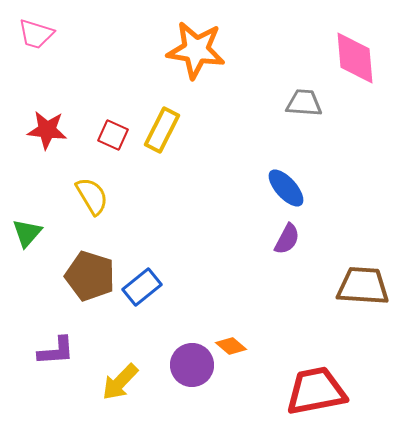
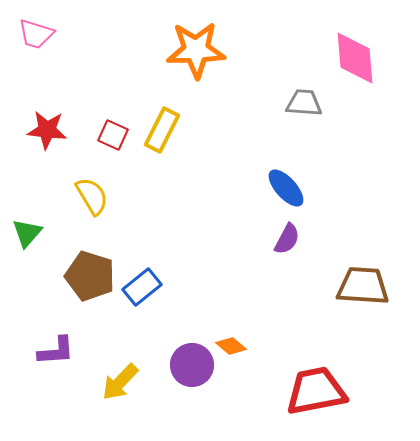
orange star: rotated 10 degrees counterclockwise
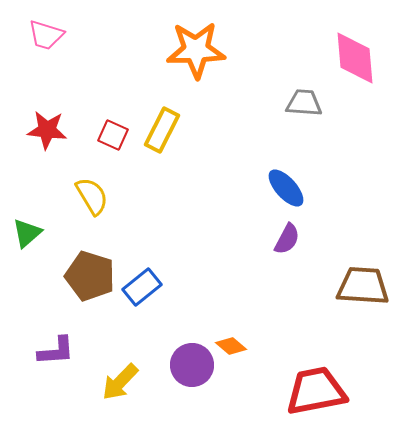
pink trapezoid: moved 10 px right, 1 px down
green triangle: rotated 8 degrees clockwise
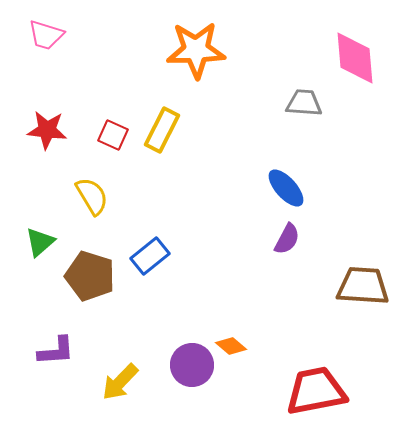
green triangle: moved 13 px right, 9 px down
blue rectangle: moved 8 px right, 31 px up
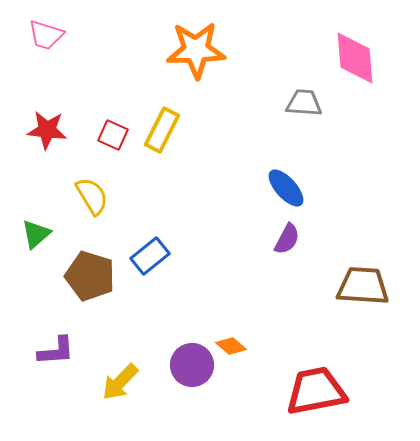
green triangle: moved 4 px left, 8 px up
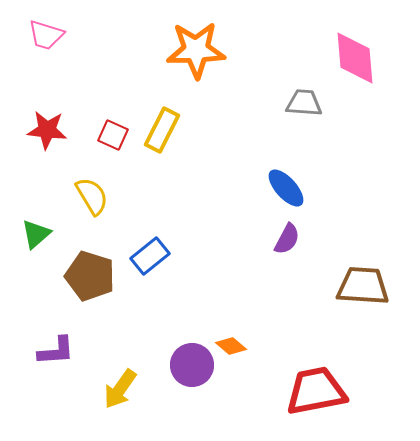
yellow arrow: moved 7 px down; rotated 9 degrees counterclockwise
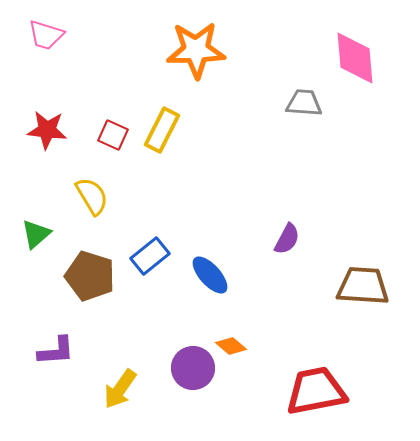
blue ellipse: moved 76 px left, 87 px down
purple circle: moved 1 px right, 3 px down
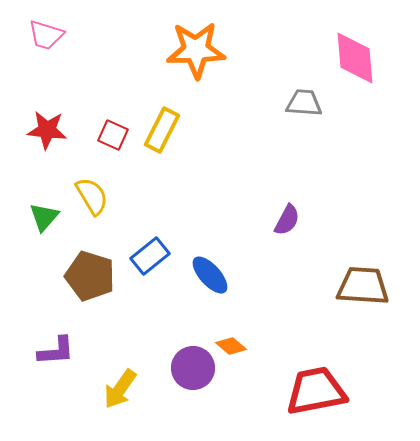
green triangle: moved 8 px right, 17 px up; rotated 8 degrees counterclockwise
purple semicircle: moved 19 px up
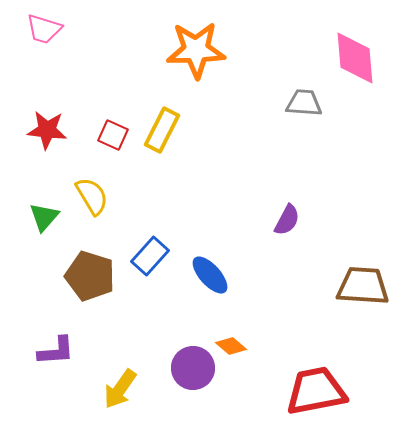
pink trapezoid: moved 2 px left, 6 px up
blue rectangle: rotated 9 degrees counterclockwise
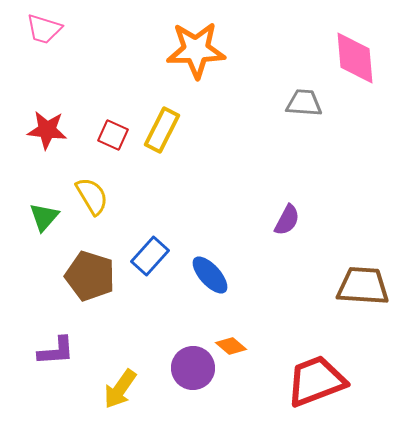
red trapezoid: moved 10 px up; rotated 10 degrees counterclockwise
